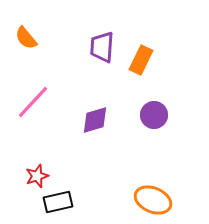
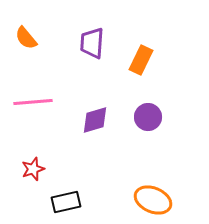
purple trapezoid: moved 10 px left, 4 px up
pink line: rotated 42 degrees clockwise
purple circle: moved 6 px left, 2 px down
red star: moved 4 px left, 7 px up
black rectangle: moved 8 px right
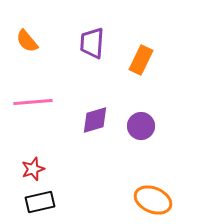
orange semicircle: moved 1 px right, 3 px down
purple circle: moved 7 px left, 9 px down
black rectangle: moved 26 px left
